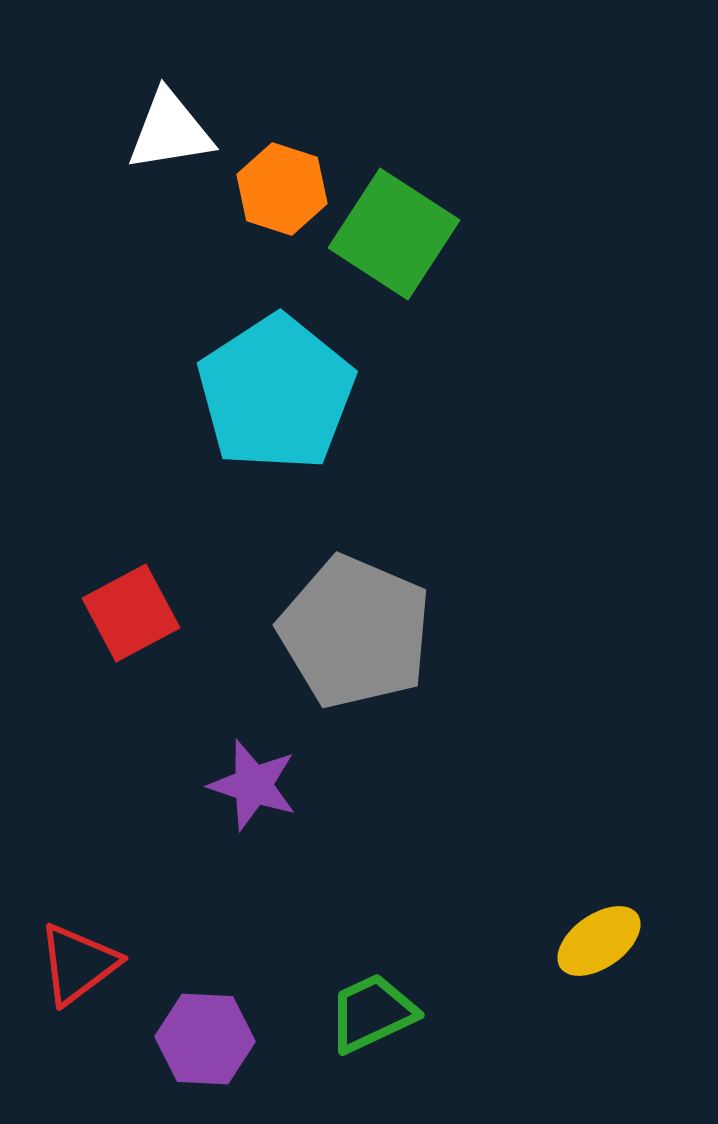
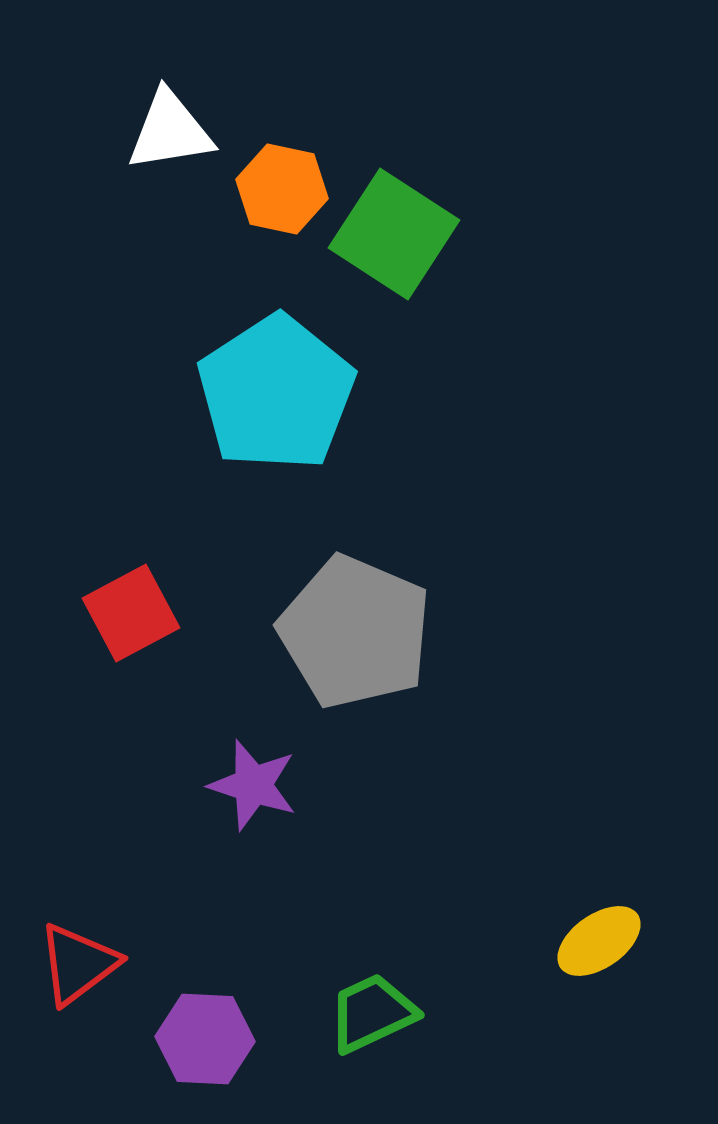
orange hexagon: rotated 6 degrees counterclockwise
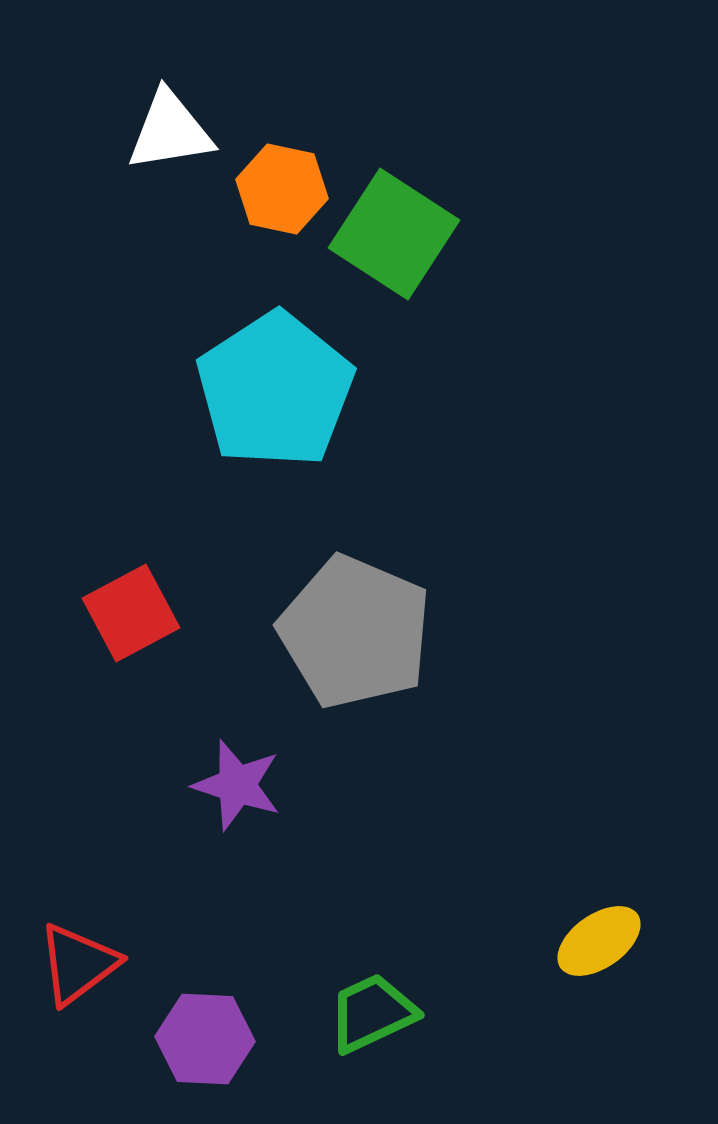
cyan pentagon: moved 1 px left, 3 px up
purple star: moved 16 px left
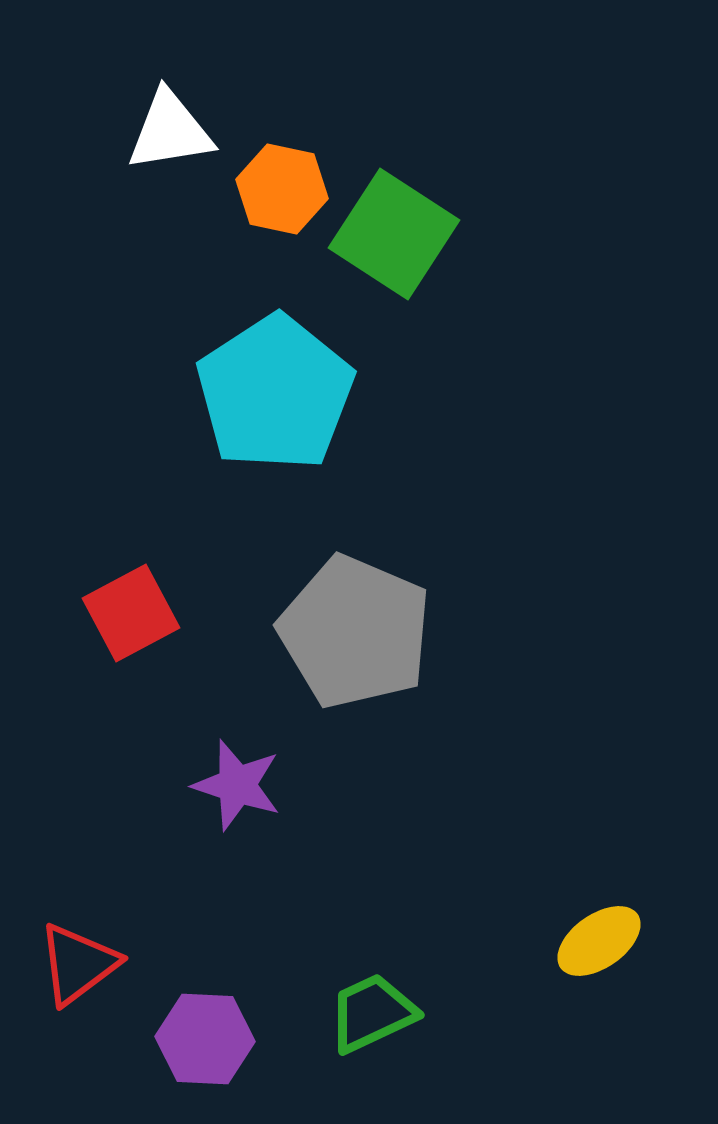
cyan pentagon: moved 3 px down
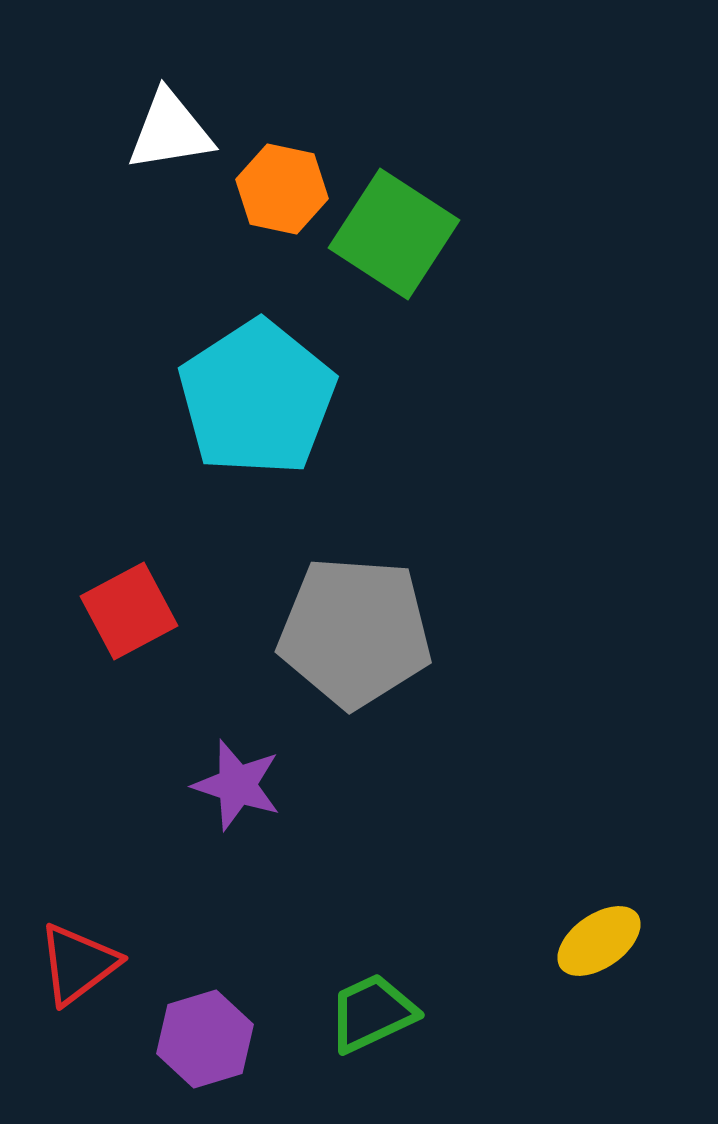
cyan pentagon: moved 18 px left, 5 px down
red square: moved 2 px left, 2 px up
gray pentagon: rotated 19 degrees counterclockwise
purple hexagon: rotated 20 degrees counterclockwise
